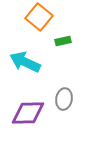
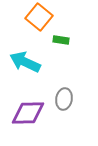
green rectangle: moved 2 px left, 1 px up; rotated 21 degrees clockwise
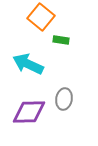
orange square: moved 2 px right
cyan arrow: moved 3 px right, 2 px down
purple diamond: moved 1 px right, 1 px up
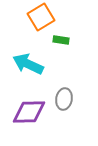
orange square: rotated 20 degrees clockwise
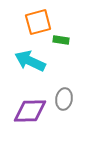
orange square: moved 3 px left, 5 px down; rotated 16 degrees clockwise
cyan arrow: moved 2 px right, 3 px up
purple diamond: moved 1 px right, 1 px up
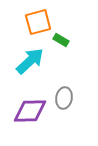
green rectangle: rotated 21 degrees clockwise
cyan arrow: rotated 112 degrees clockwise
gray ellipse: moved 1 px up
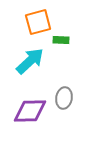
green rectangle: rotated 28 degrees counterclockwise
